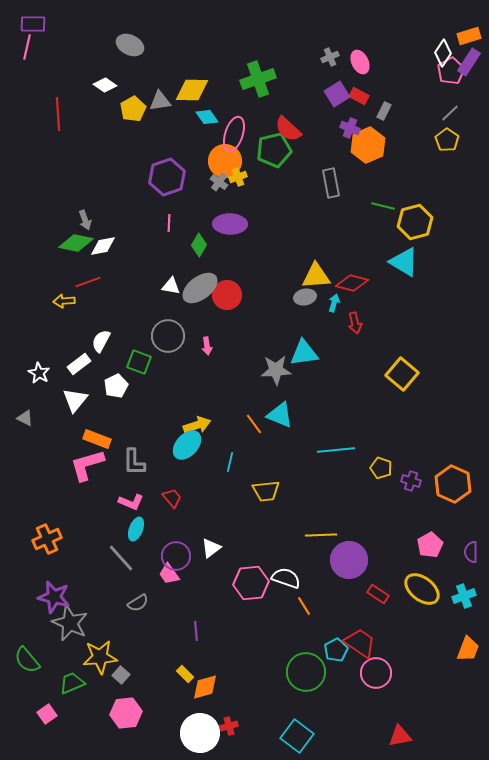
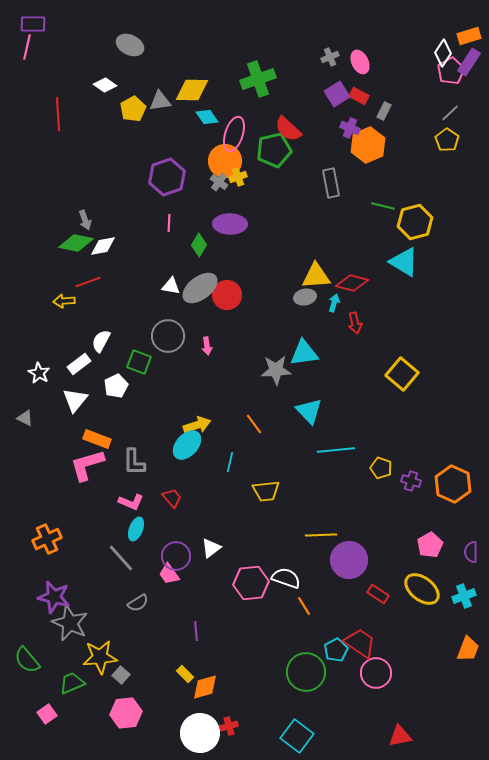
cyan triangle at (280, 415): moved 29 px right, 4 px up; rotated 24 degrees clockwise
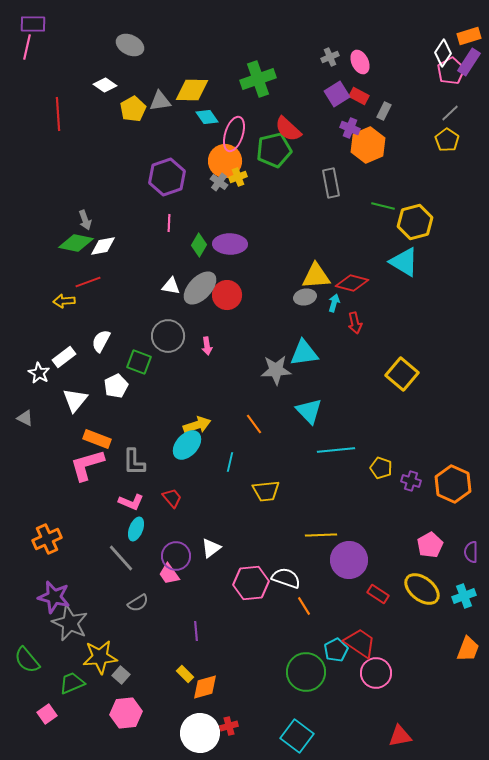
purple ellipse at (230, 224): moved 20 px down
gray ellipse at (200, 288): rotated 9 degrees counterclockwise
white rectangle at (79, 364): moved 15 px left, 7 px up
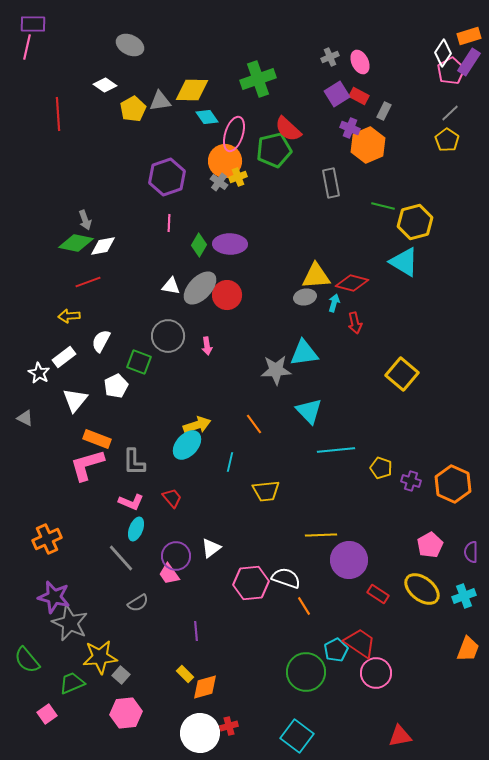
yellow arrow at (64, 301): moved 5 px right, 15 px down
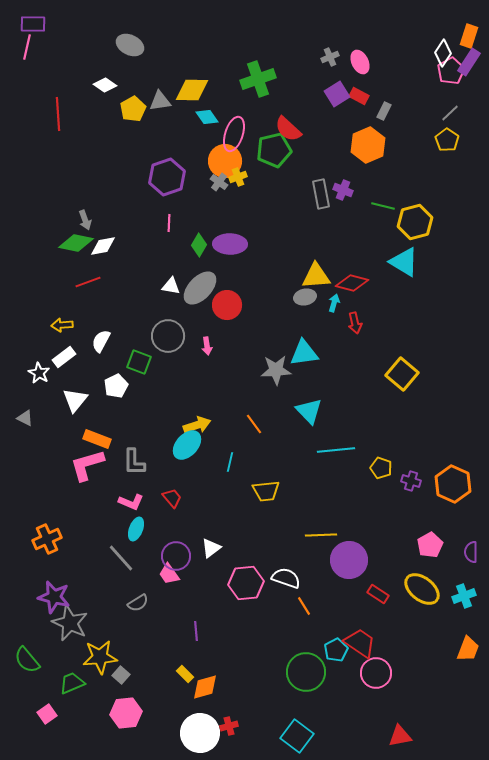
orange rectangle at (469, 36): rotated 55 degrees counterclockwise
purple cross at (350, 128): moved 7 px left, 62 px down
gray rectangle at (331, 183): moved 10 px left, 11 px down
red circle at (227, 295): moved 10 px down
yellow arrow at (69, 316): moved 7 px left, 9 px down
pink hexagon at (251, 583): moved 5 px left
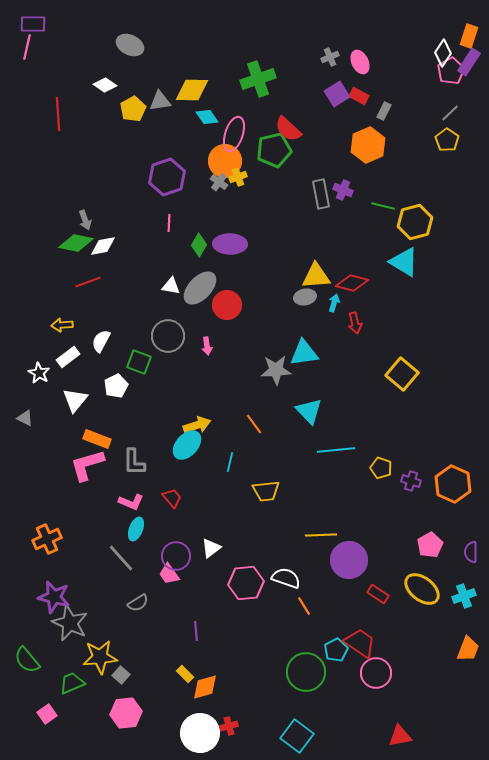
white rectangle at (64, 357): moved 4 px right
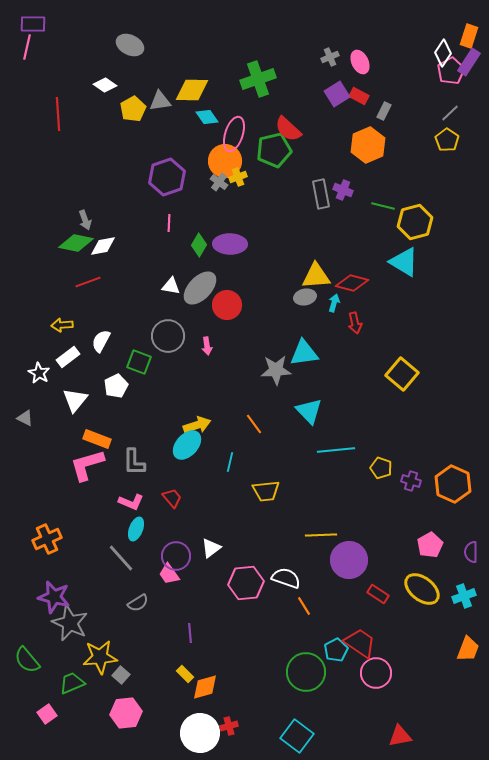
purple line at (196, 631): moved 6 px left, 2 px down
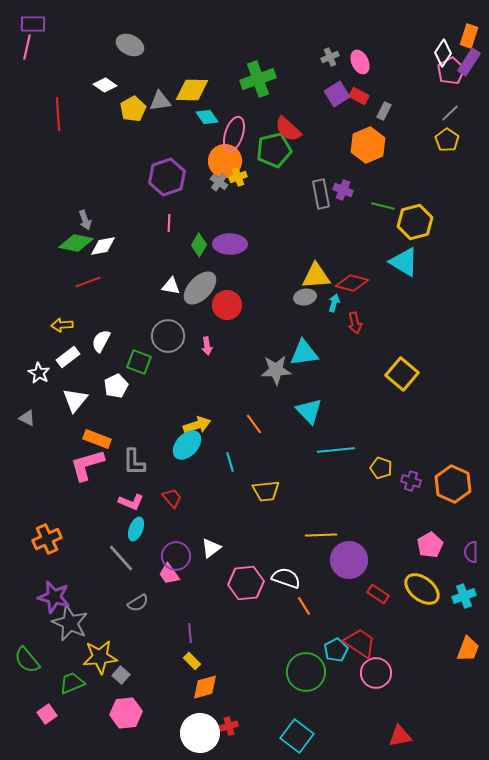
gray triangle at (25, 418): moved 2 px right
cyan line at (230, 462): rotated 30 degrees counterclockwise
yellow rectangle at (185, 674): moved 7 px right, 13 px up
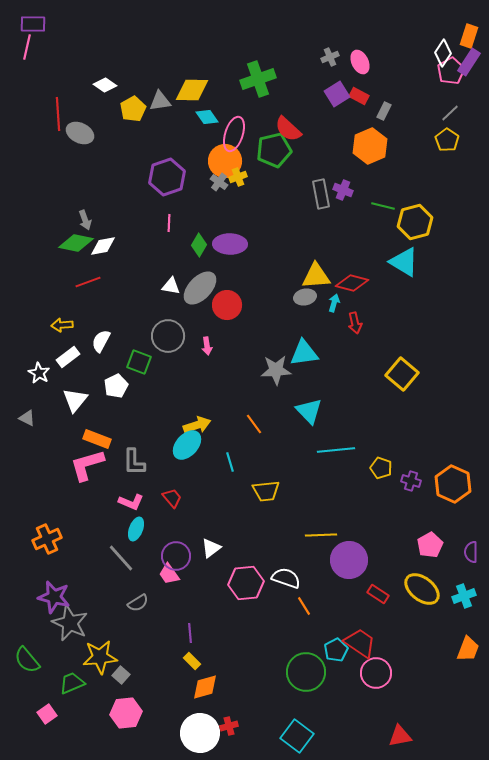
gray ellipse at (130, 45): moved 50 px left, 88 px down
orange hexagon at (368, 145): moved 2 px right, 1 px down
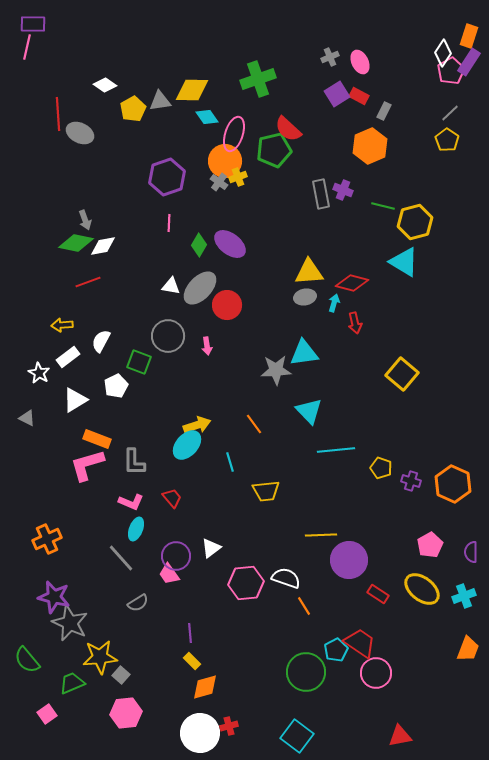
purple ellipse at (230, 244): rotated 36 degrees clockwise
yellow triangle at (316, 276): moved 7 px left, 4 px up
white triangle at (75, 400): rotated 20 degrees clockwise
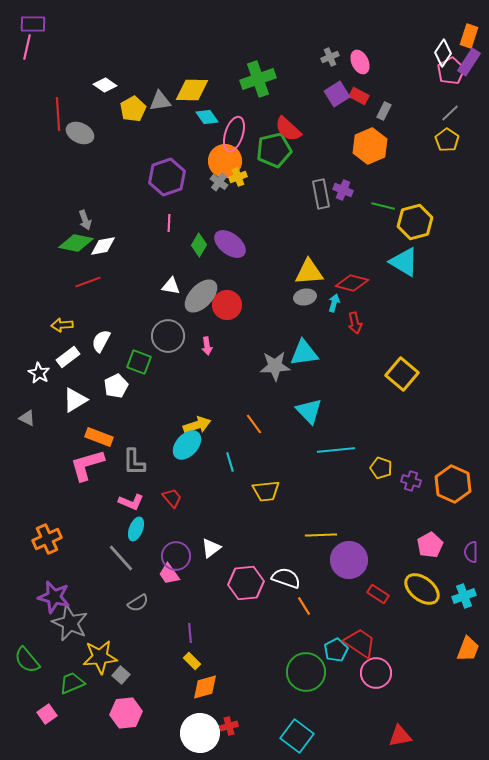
gray ellipse at (200, 288): moved 1 px right, 8 px down
gray star at (276, 370): moved 1 px left, 4 px up
orange rectangle at (97, 439): moved 2 px right, 2 px up
